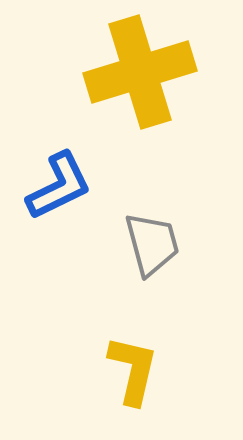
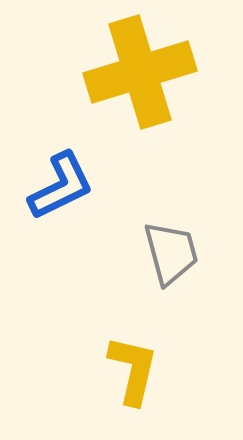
blue L-shape: moved 2 px right
gray trapezoid: moved 19 px right, 9 px down
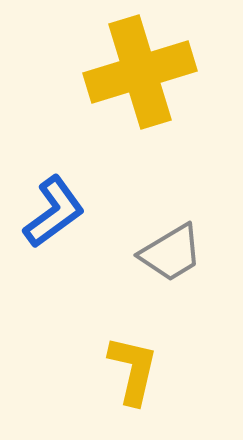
blue L-shape: moved 7 px left, 26 px down; rotated 10 degrees counterclockwise
gray trapezoid: rotated 74 degrees clockwise
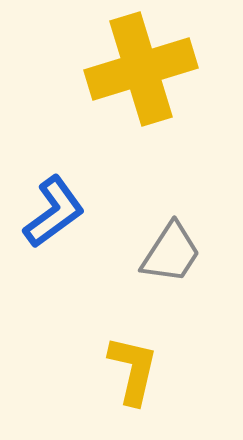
yellow cross: moved 1 px right, 3 px up
gray trapezoid: rotated 26 degrees counterclockwise
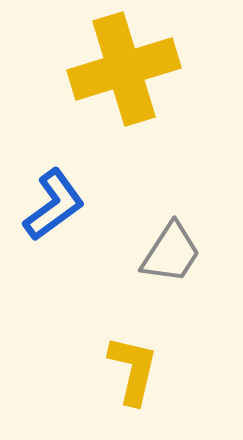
yellow cross: moved 17 px left
blue L-shape: moved 7 px up
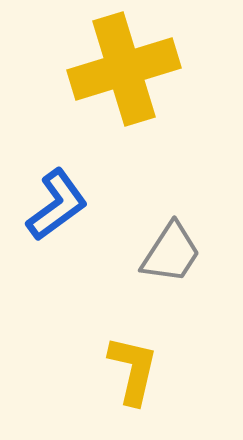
blue L-shape: moved 3 px right
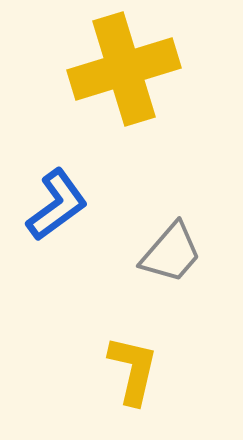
gray trapezoid: rotated 8 degrees clockwise
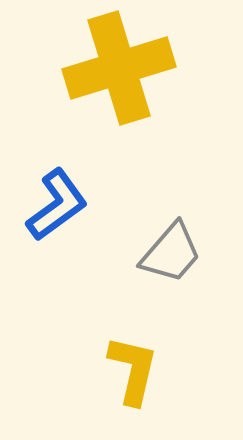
yellow cross: moved 5 px left, 1 px up
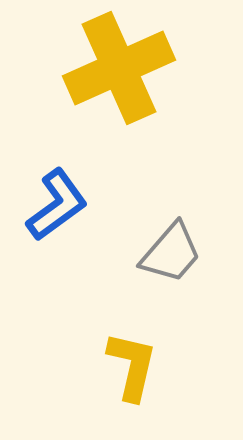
yellow cross: rotated 7 degrees counterclockwise
yellow L-shape: moved 1 px left, 4 px up
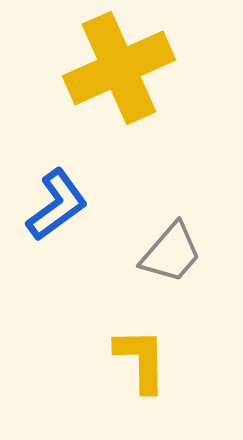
yellow L-shape: moved 9 px right, 6 px up; rotated 14 degrees counterclockwise
